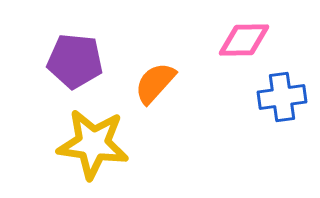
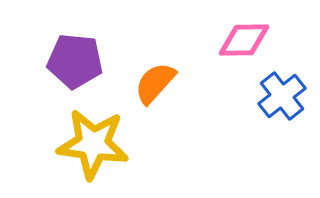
blue cross: moved 1 px up; rotated 30 degrees counterclockwise
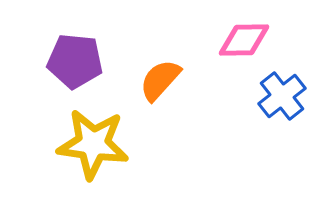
orange semicircle: moved 5 px right, 3 px up
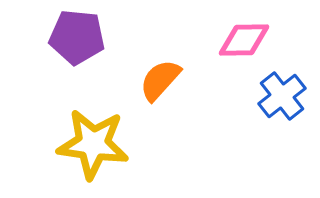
purple pentagon: moved 2 px right, 24 px up
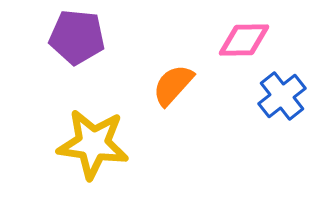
orange semicircle: moved 13 px right, 5 px down
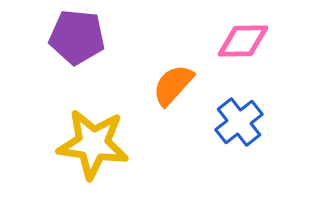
pink diamond: moved 1 px left, 1 px down
blue cross: moved 43 px left, 26 px down
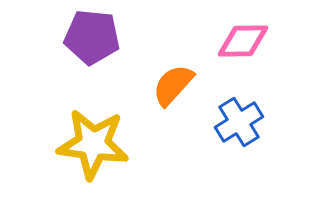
purple pentagon: moved 15 px right
blue cross: rotated 6 degrees clockwise
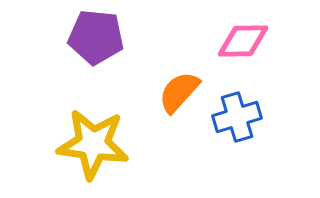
purple pentagon: moved 4 px right
orange semicircle: moved 6 px right, 7 px down
blue cross: moved 2 px left, 5 px up; rotated 15 degrees clockwise
